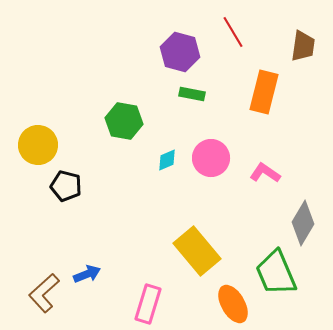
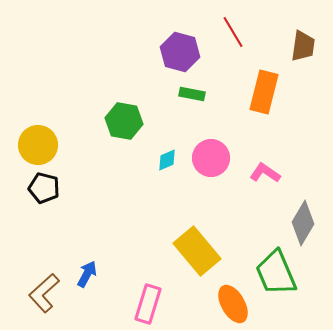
black pentagon: moved 22 px left, 2 px down
blue arrow: rotated 40 degrees counterclockwise
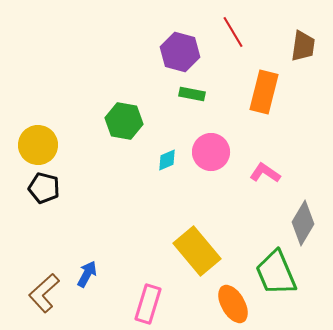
pink circle: moved 6 px up
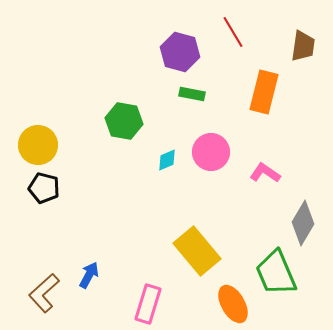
blue arrow: moved 2 px right, 1 px down
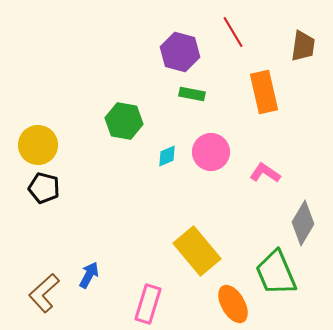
orange rectangle: rotated 27 degrees counterclockwise
cyan diamond: moved 4 px up
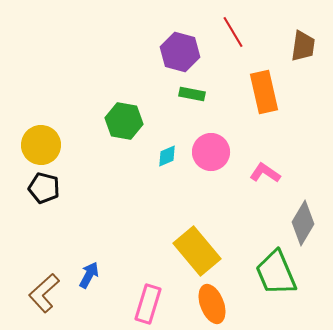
yellow circle: moved 3 px right
orange ellipse: moved 21 px left; rotated 9 degrees clockwise
